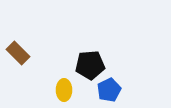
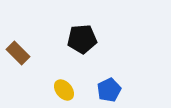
black pentagon: moved 8 px left, 26 px up
yellow ellipse: rotated 40 degrees counterclockwise
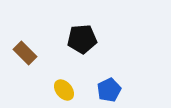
brown rectangle: moved 7 px right
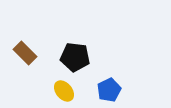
black pentagon: moved 7 px left, 18 px down; rotated 12 degrees clockwise
yellow ellipse: moved 1 px down
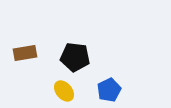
brown rectangle: rotated 55 degrees counterclockwise
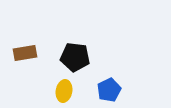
yellow ellipse: rotated 50 degrees clockwise
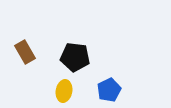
brown rectangle: moved 1 px up; rotated 70 degrees clockwise
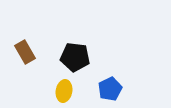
blue pentagon: moved 1 px right, 1 px up
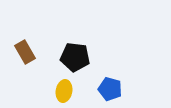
blue pentagon: rotated 30 degrees counterclockwise
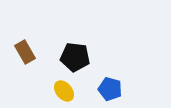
yellow ellipse: rotated 50 degrees counterclockwise
